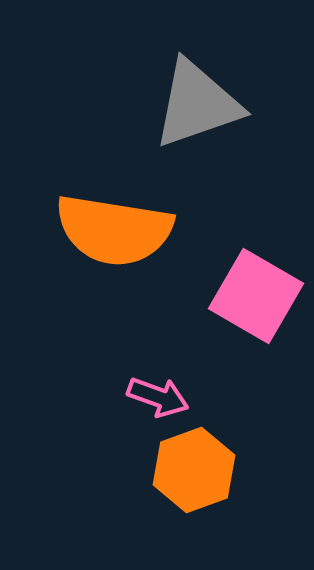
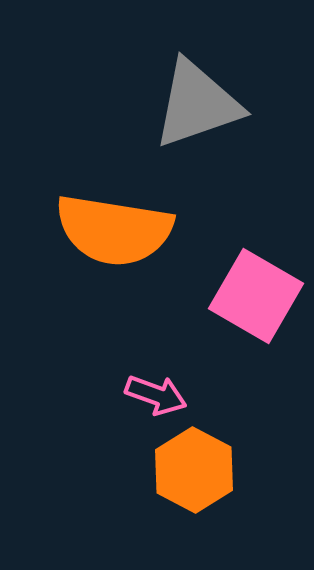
pink arrow: moved 2 px left, 2 px up
orange hexagon: rotated 12 degrees counterclockwise
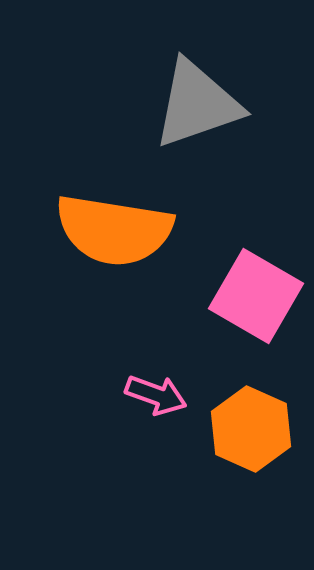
orange hexagon: moved 57 px right, 41 px up; rotated 4 degrees counterclockwise
